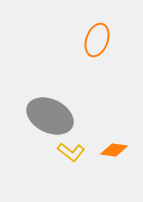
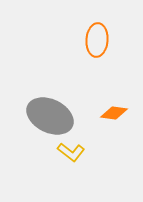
orange ellipse: rotated 16 degrees counterclockwise
orange diamond: moved 37 px up
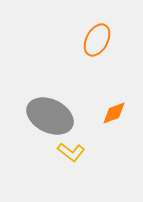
orange ellipse: rotated 24 degrees clockwise
orange diamond: rotated 28 degrees counterclockwise
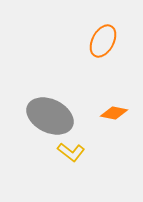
orange ellipse: moved 6 px right, 1 px down
orange diamond: rotated 32 degrees clockwise
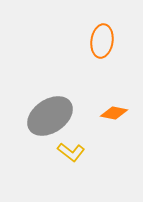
orange ellipse: moved 1 px left; rotated 20 degrees counterclockwise
gray ellipse: rotated 60 degrees counterclockwise
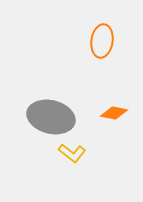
gray ellipse: moved 1 px right, 1 px down; rotated 48 degrees clockwise
yellow L-shape: moved 1 px right, 1 px down
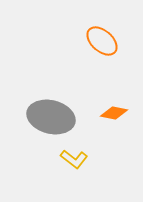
orange ellipse: rotated 56 degrees counterclockwise
yellow L-shape: moved 2 px right, 6 px down
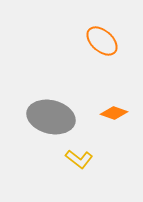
orange diamond: rotated 8 degrees clockwise
yellow L-shape: moved 5 px right
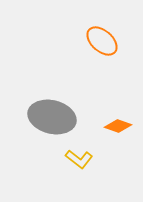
orange diamond: moved 4 px right, 13 px down
gray ellipse: moved 1 px right
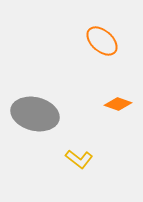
gray ellipse: moved 17 px left, 3 px up
orange diamond: moved 22 px up
